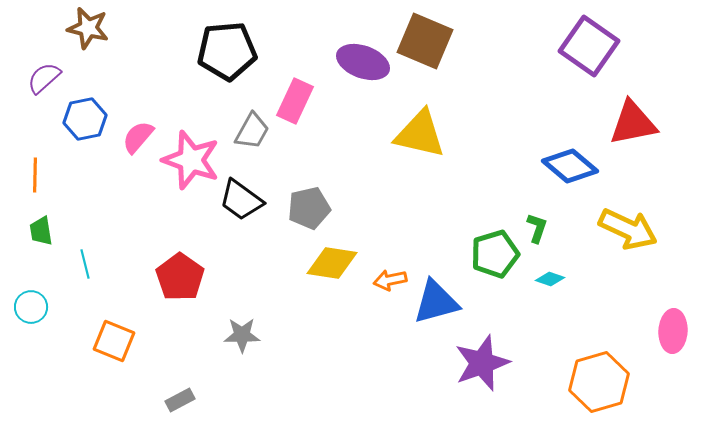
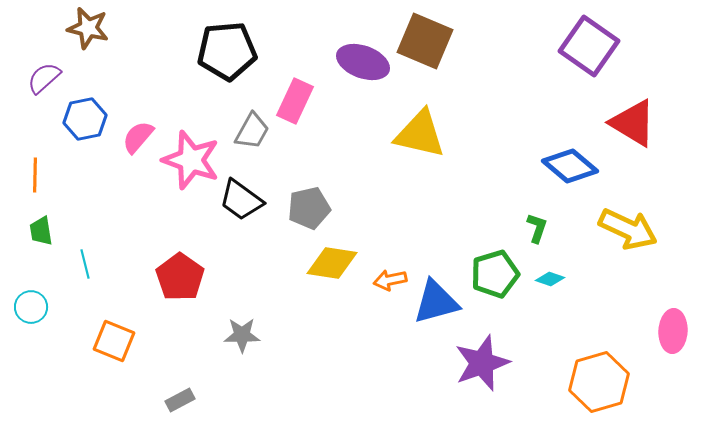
red triangle: rotated 42 degrees clockwise
green pentagon: moved 20 px down
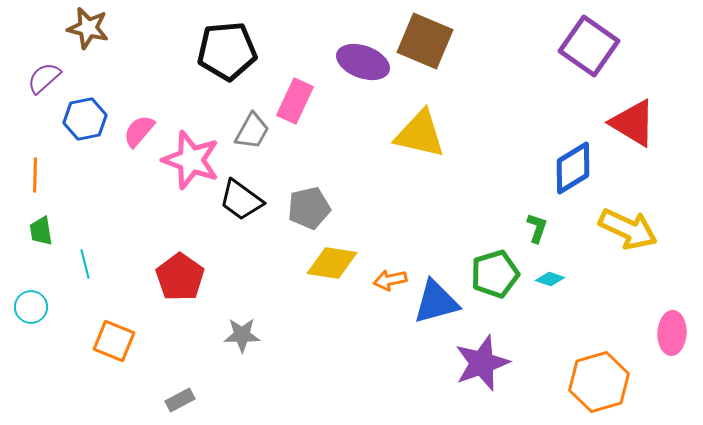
pink semicircle: moved 1 px right, 6 px up
blue diamond: moved 3 px right, 2 px down; rotated 72 degrees counterclockwise
pink ellipse: moved 1 px left, 2 px down
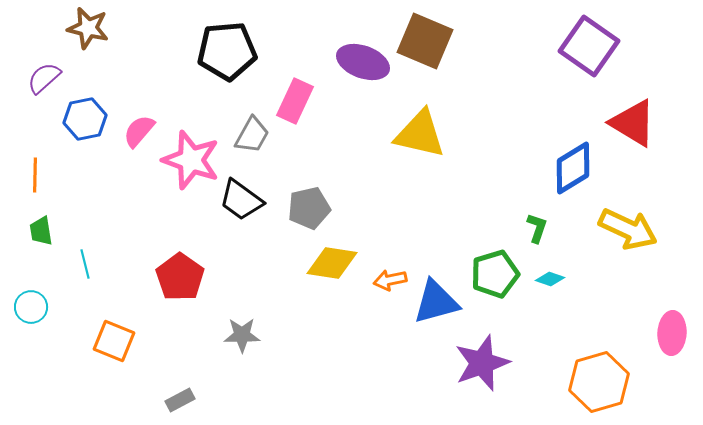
gray trapezoid: moved 4 px down
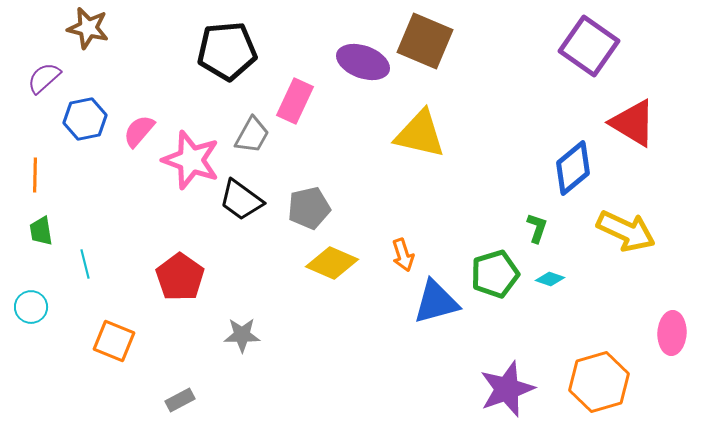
blue diamond: rotated 8 degrees counterclockwise
yellow arrow: moved 2 px left, 2 px down
yellow diamond: rotated 15 degrees clockwise
orange arrow: moved 13 px right, 25 px up; rotated 96 degrees counterclockwise
purple star: moved 25 px right, 26 px down
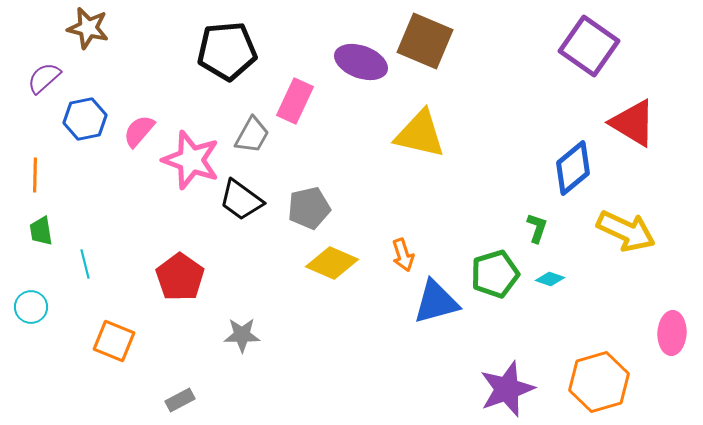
purple ellipse: moved 2 px left
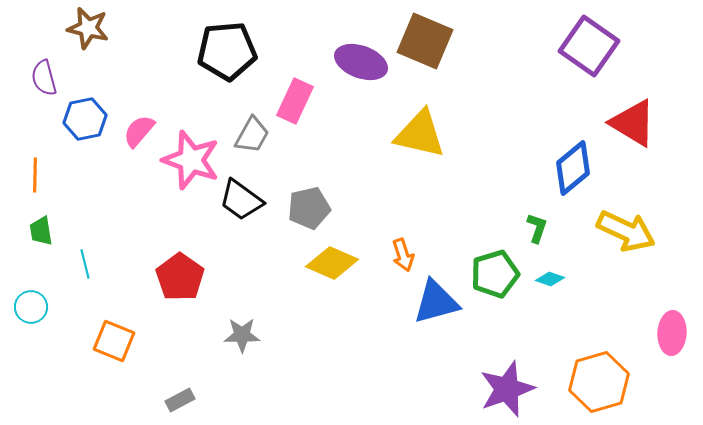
purple semicircle: rotated 63 degrees counterclockwise
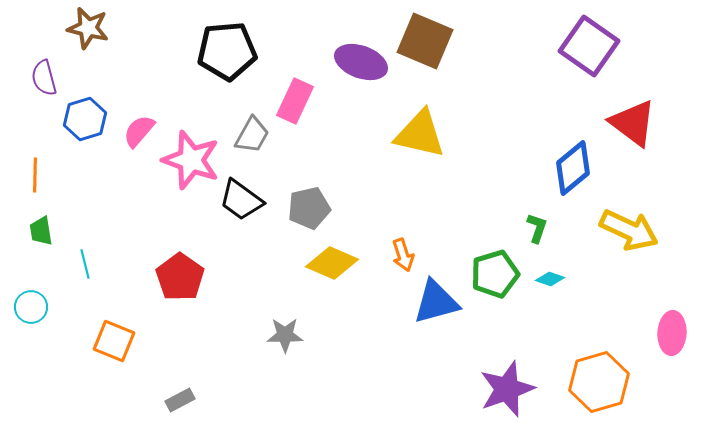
blue hexagon: rotated 6 degrees counterclockwise
red triangle: rotated 6 degrees clockwise
yellow arrow: moved 3 px right, 1 px up
gray star: moved 43 px right
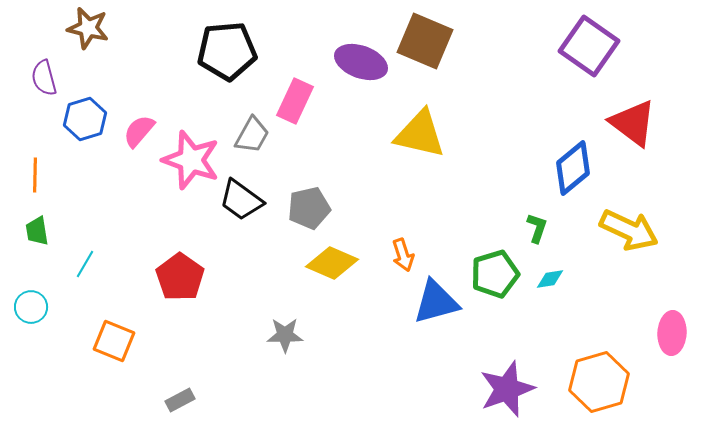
green trapezoid: moved 4 px left
cyan line: rotated 44 degrees clockwise
cyan diamond: rotated 28 degrees counterclockwise
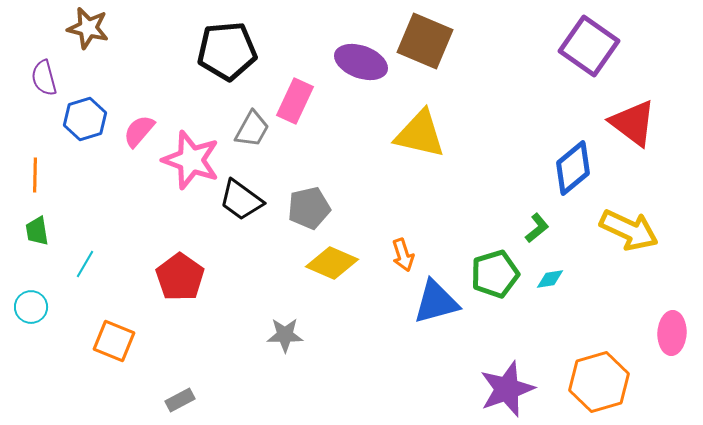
gray trapezoid: moved 6 px up
green L-shape: rotated 32 degrees clockwise
